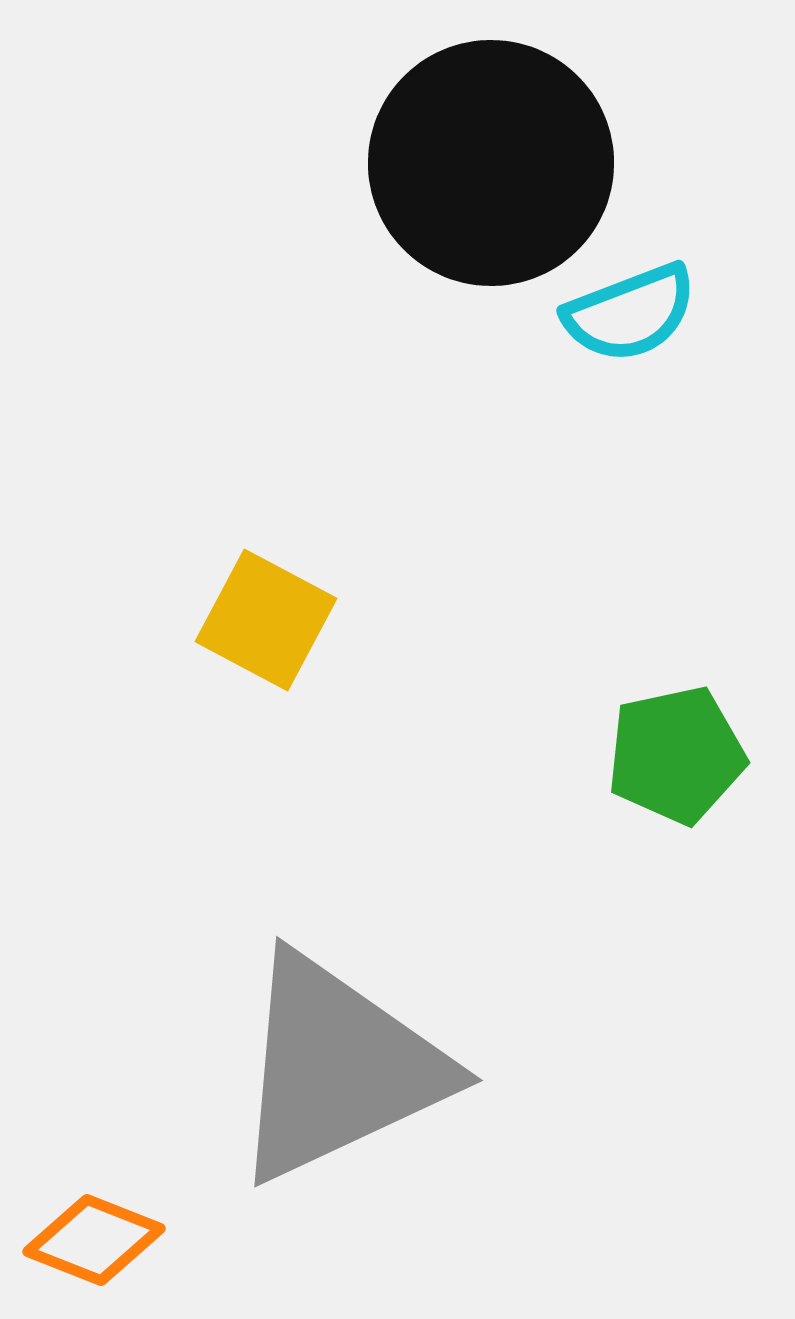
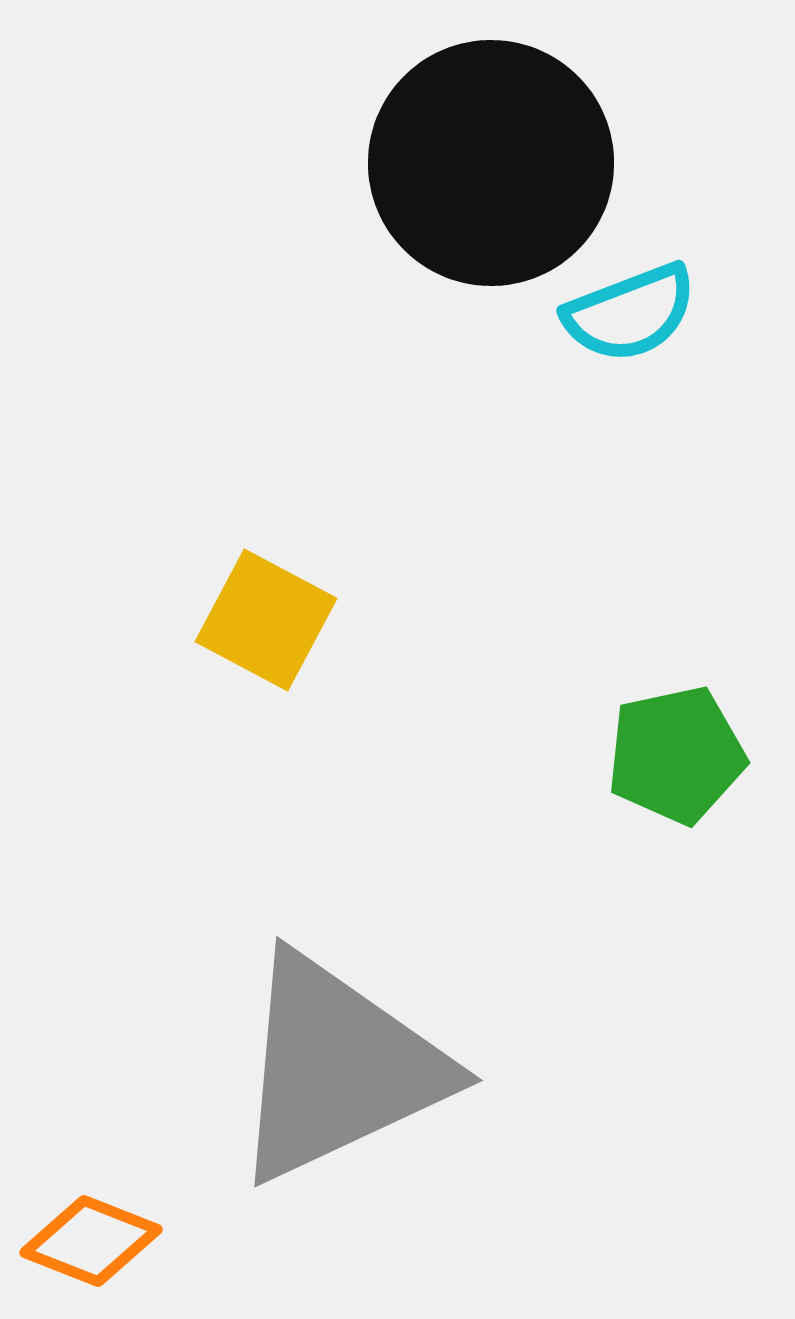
orange diamond: moved 3 px left, 1 px down
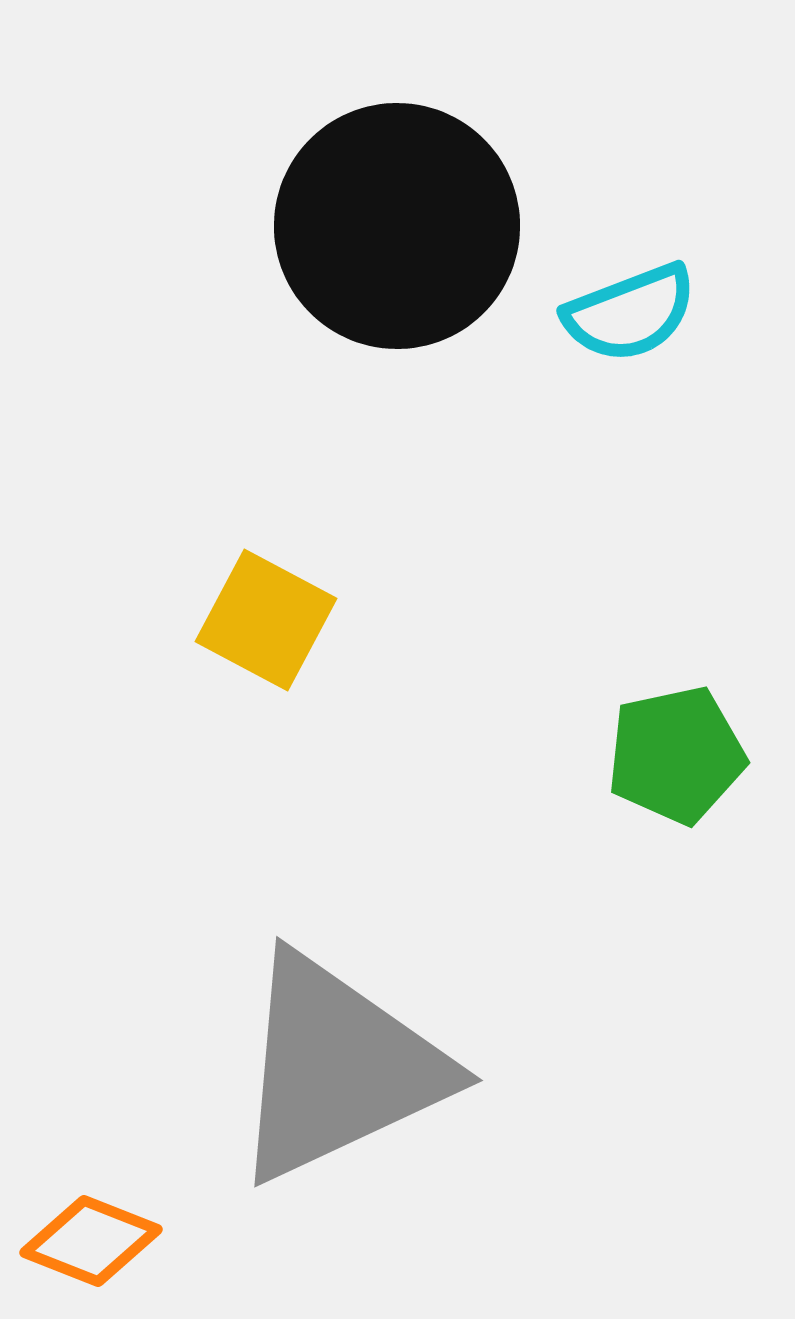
black circle: moved 94 px left, 63 px down
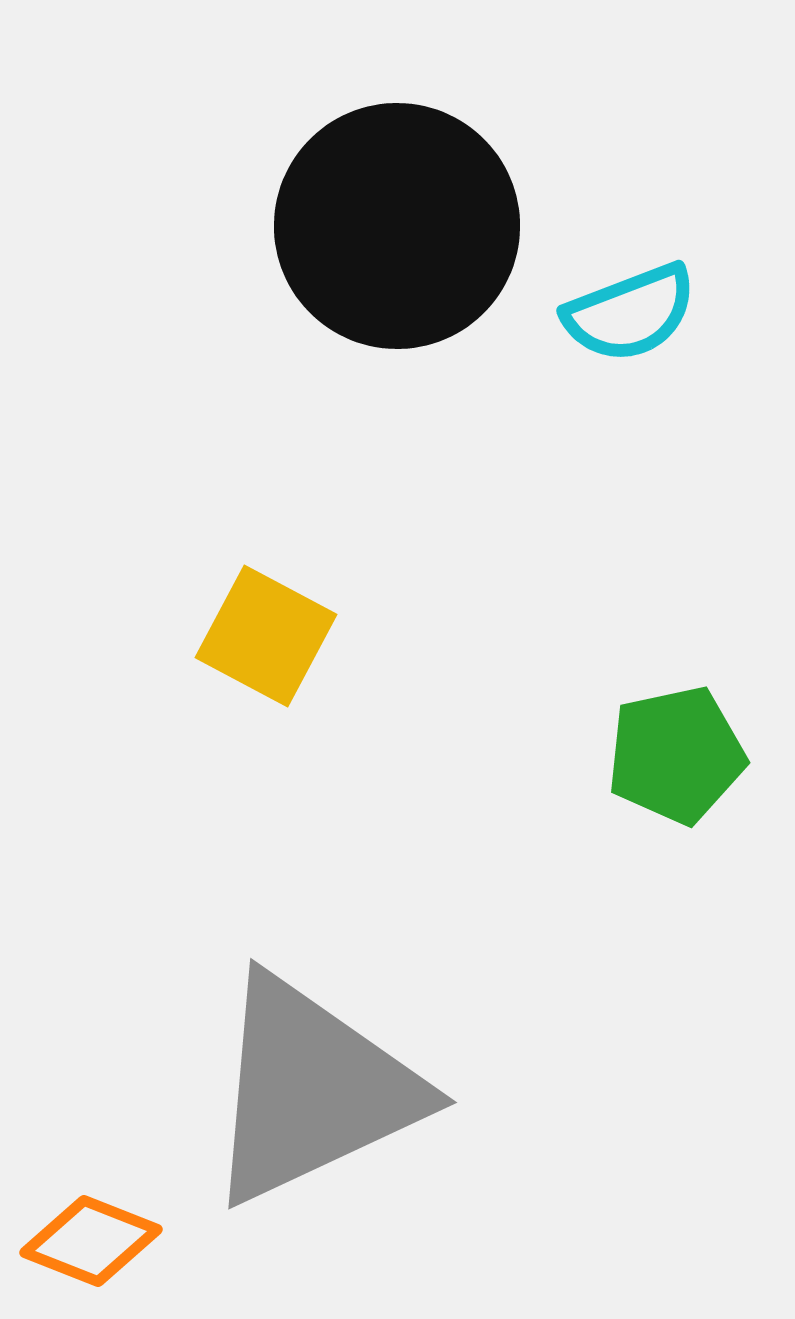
yellow square: moved 16 px down
gray triangle: moved 26 px left, 22 px down
